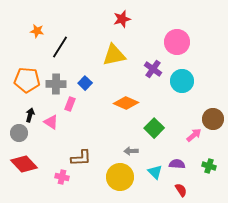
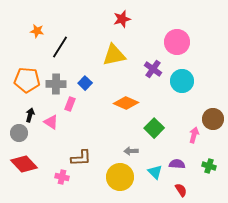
pink arrow: rotated 35 degrees counterclockwise
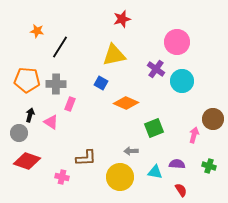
purple cross: moved 3 px right
blue square: moved 16 px right; rotated 16 degrees counterclockwise
green square: rotated 24 degrees clockwise
brown L-shape: moved 5 px right
red diamond: moved 3 px right, 3 px up; rotated 28 degrees counterclockwise
cyan triangle: rotated 35 degrees counterclockwise
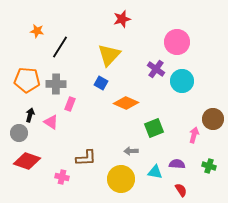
yellow triangle: moved 5 px left; rotated 35 degrees counterclockwise
yellow circle: moved 1 px right, 2 px down
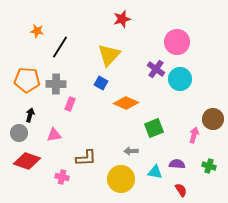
cyan circle: moved 2 px left, 2 px up
pink triangle: moved 3 px right, 13 px down; rotated 42 degrees counterclockwise
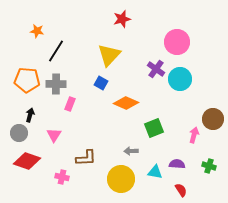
black line: moved 4 px left, 4 px down
pink triangle: rotated 49 degrees counterclockwise
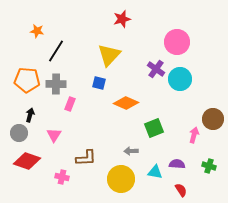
blue square: moved 2 px left; rotated 16 degrees counterclockwise
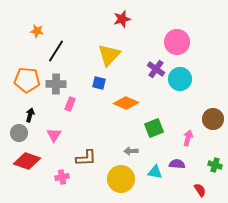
pink arrow: moved 6 px left, 3 px down
green cross: moved 6 px right, 1 px up
pink cross: rotated 24 degrees counterclockwise
red semicircle: moved 19 px right
